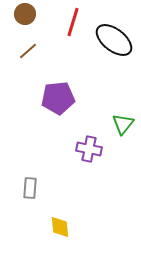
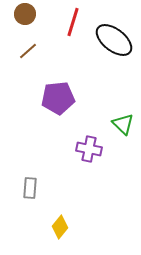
green triangle: rotated 25 degrees counterclockwise
yellow diamond: rotated 45 degrees clockwise
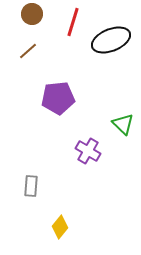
brown circle: moved 7 px right
black ellipse: moved 3 px left; rotated 60 degrees counterclockwise
purple cross: moved 1 px left, 2 px down; rotated 20 degrees clockwise
gray rectangle: moved 1 px right, 2 px up
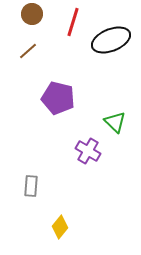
purple pentagon: rotated 20 degrees clockwise
green triangle: moved 8 px left, 2 px up
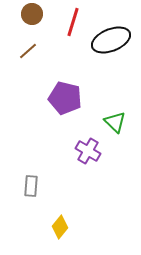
purple pentagon: moved 7 px right
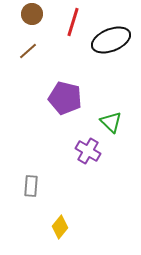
green triangle: moved 4 px left
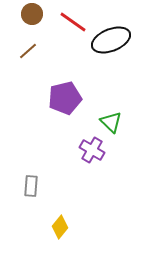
red line: rotated 72 degrees counterclockwise
purple pentagon: rotated 28 degrees counterclockwise
purple cross: moved 4 px right, 1 px up
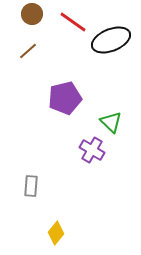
yellow diamond: moved 4 px left, 6 px down
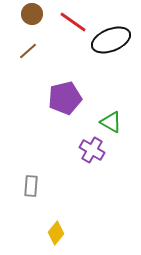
green triangle: rotated 15 degrees counterclockwise
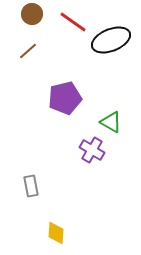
gray rectangle: rotated 15 degrees counterclockwise
yellow diamond: rotated 35 degrees counterclockwise
